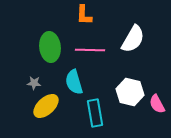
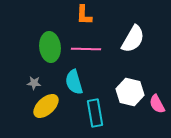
pink line: moved 4 px left, 1 px up
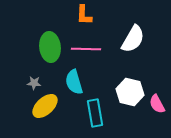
yellow ellipse: moved 1 px left
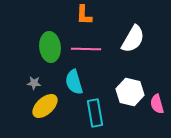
pink semicircle: rotated 12 degrees clockwise
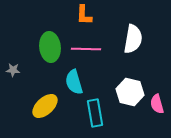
white semicircle: rotated 20 degrees counterclockwise
gray star: moved 21 px left, 13 px up
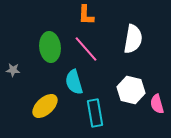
orange L-shape: moved 2 px right
pink line: rotated 48 degrees clockwise
white hexagon: moved 1 px right, 2 px up
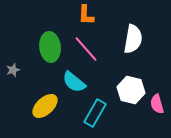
gray star: rotated 24 degrees counterclockwise
cyan semicircle: rotated 35 degrees counterclockwise
cyan rectangle: rotated 40 degrees clockwise
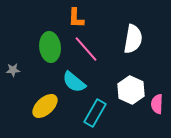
orange L-shape: moved 10 px left, 3 px down
gray star: rotated 16 degrees clockwise
white hexagon: rotated 12 degrees clockwise
pink semicircle: rotated 18 degrees clockwise
